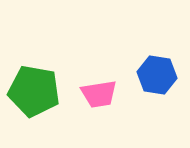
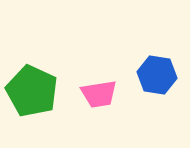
green pentagon: moved 2 px left; rotated 15 degrees clockwise
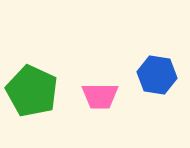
pink trapezoid: moved 1 px right, 2 px down; rotated 9 degrees clockwise
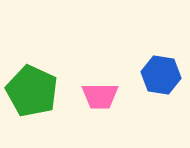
blue hexagon: moved 4 px right
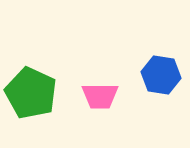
green pentagon: moved 1 px left, 2 px down
